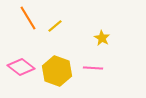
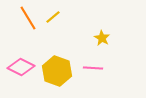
yellow line: moved 2 px left, 9 px up
pink diamond: rotated 12 degrees counterclockwise
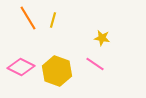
yellow line: moved 3 px down; rotated 35 degrees counterclockwise
yellow star: rotated 21 degrees counterclockwise
pink line: moved 2 px right, 4 px up; rotated 30 degrees clockwise
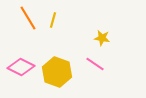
yellow hexagon: moved 1 px down
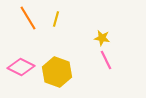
yellow line: moved 3 px right, 1 px up
pink line: moved 11 px right, 4 px up; rotated 30 degrees clockwise
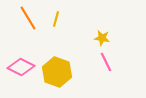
pink line: moved 2 px down
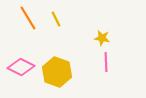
yellow line: rotated 42 degrees counterclockwise
pink line: rotated 24 degrees clockwise
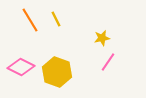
orange line: moved 2 px right, 2 px down
yellow star: rotated 21 degrees counterclockwise
pink line: moved 2 px right; rotated 36 degrees clockwise
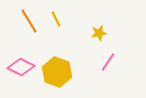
orange line: moved 1 px left, 1 px down
yellow star: moved 3 px left, 5 px up
